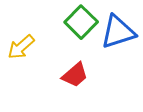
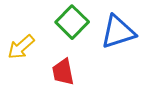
green square: moved 9 px left
red trapezoid: moved 12 px left, 3 px up; rotated 120 degrees clockwise
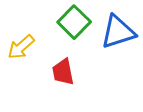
green square: moved 2 px right
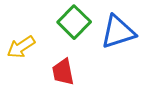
yellow arrow: rotated 8 degrees clockwise
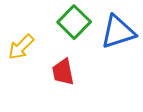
yellow arrow: rotated 12 degrees counterclockwise
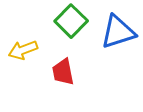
green square: moved 3 px left, 1 px up
yellow arrow: moved 2 px right, 3 px down; rotated 24 degrees clockwise
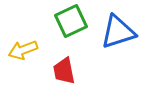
green square: rotated 20 degrees clockwise
red trapezoid: moved 1 px right, 1 px up
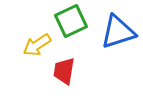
yellow arrow: moved 14 px right, 5 px up; rotated 12 degrees counterclockwise
red trapezoid: rotated 20 degrees clockwise
